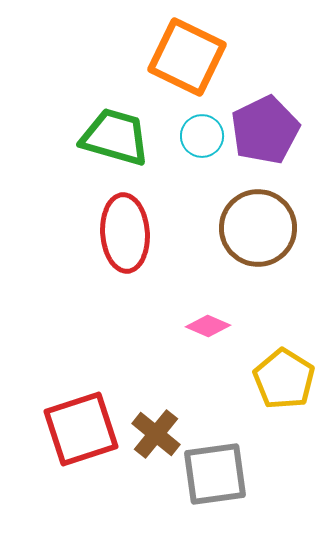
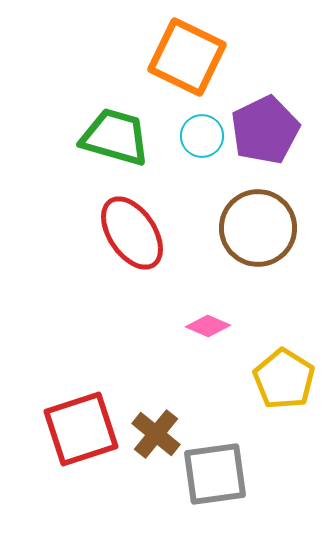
red ellipse: moved 7 px right; rotated 30 degrees counterclockwise
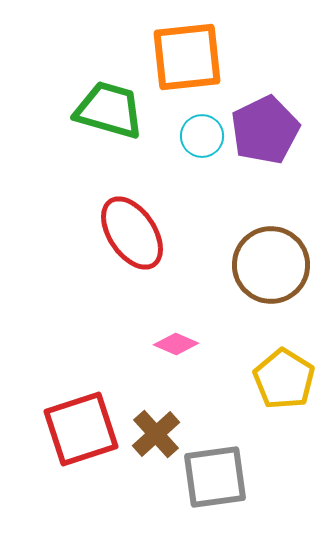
orange square: rotated 32 degrees counterclockwise
green trapezoid: moved 6 px left, 27 px up
brown circle: moved 13 px right, 37 px down
pink diamond: moved 32 px left, 18 px down
brown cross: rotated 9 degrees clockwise
gray square: moved 3 px down
